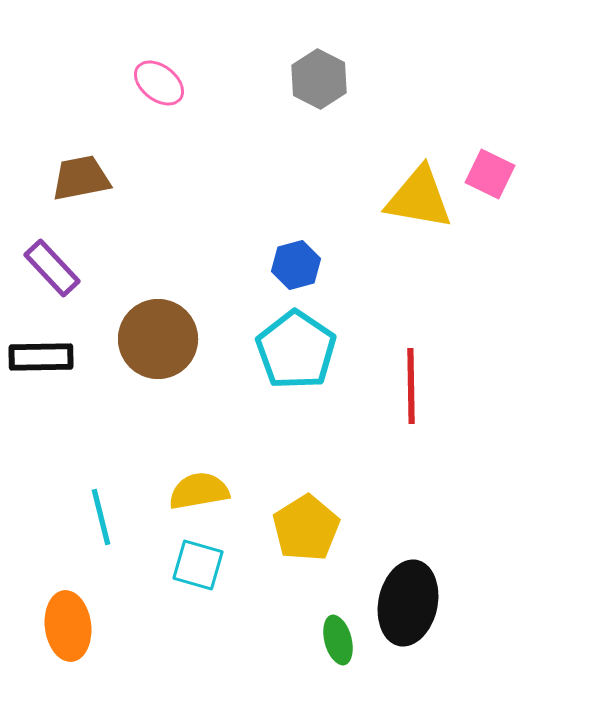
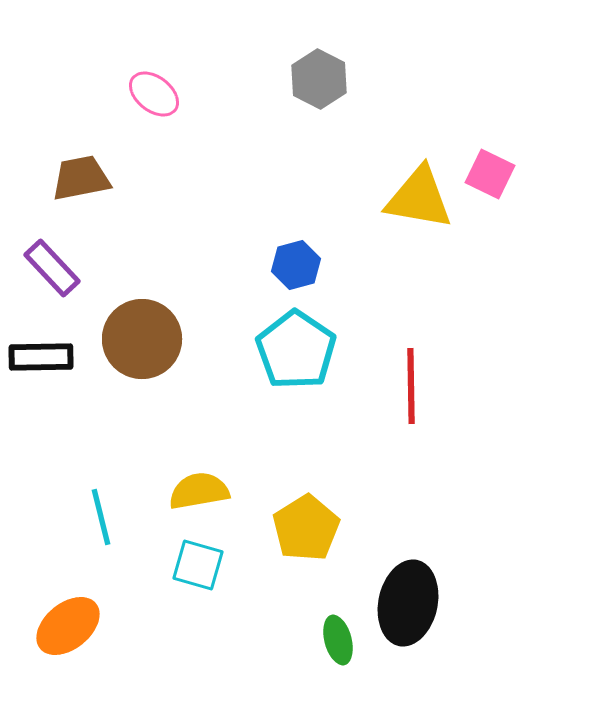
pink ellipse: moved 5 px left, 11 px down
brown circle: moved 16 px left
orange ellipse: rotated 58 degrees clockwise
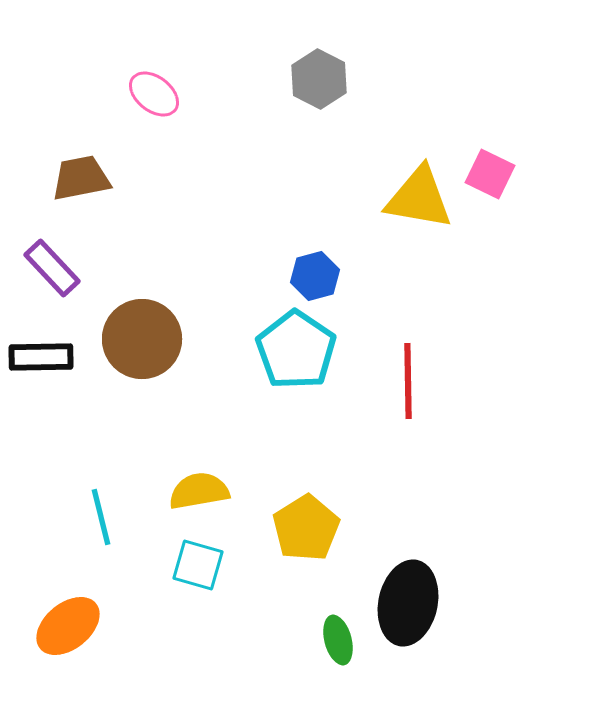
blue hexagon: moved 19 px right, 11 px down
red line: moved 3 px left, 5 px up
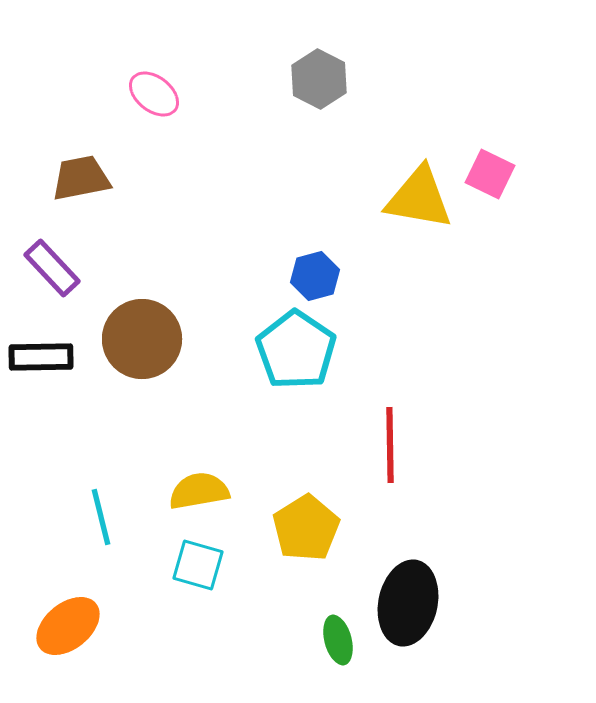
red line: moved 18 px left, 64 px down
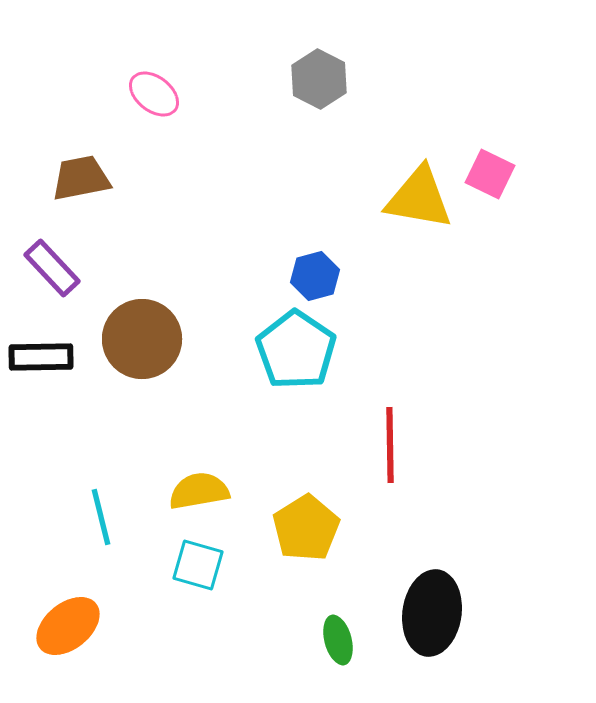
black ellipse: moved 24 px right, 10 px down; rotated 4 degrees counterclockwise
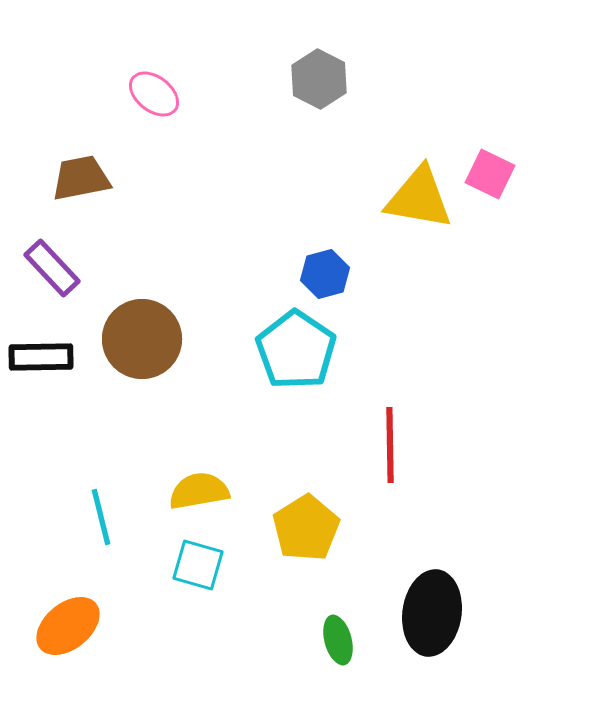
blue hexagon: moved 10 px right, 2 px up
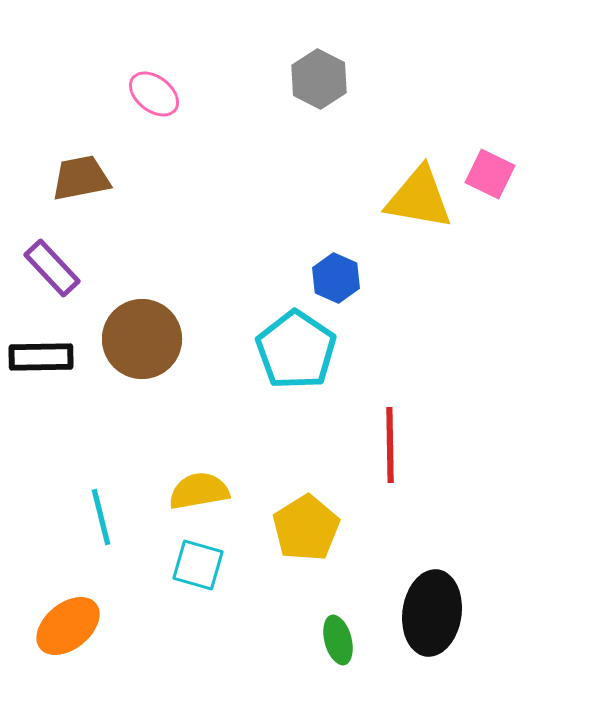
blue hexagon: moved 11 px right, 4 px down; rotated 21 degrees counterclockwise
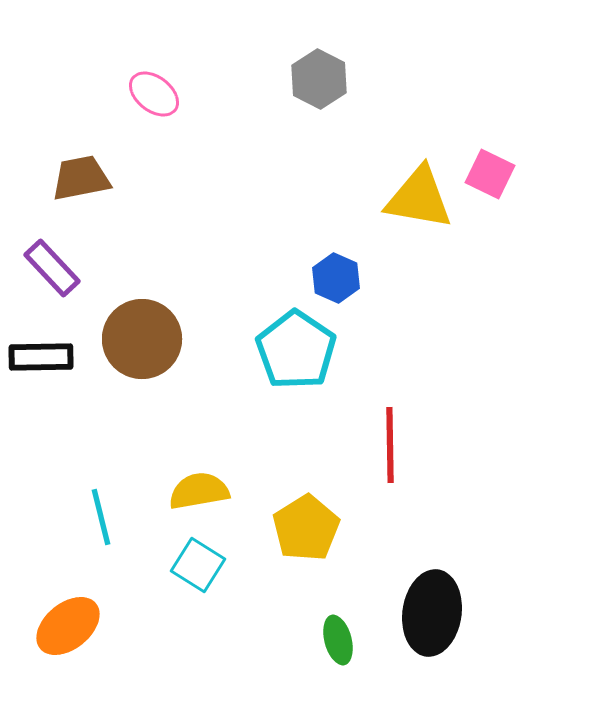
cyan square: rotated 16 degrees clockwise
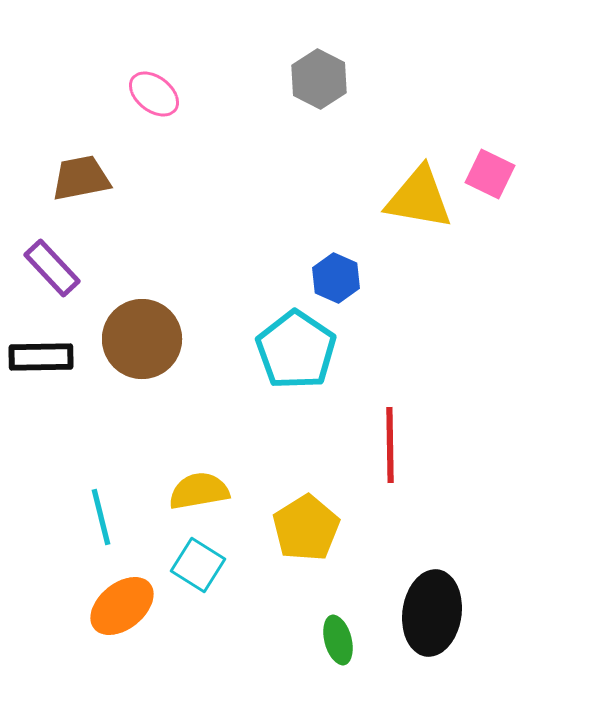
orange ellipse: moved 54 px right, 20 px up
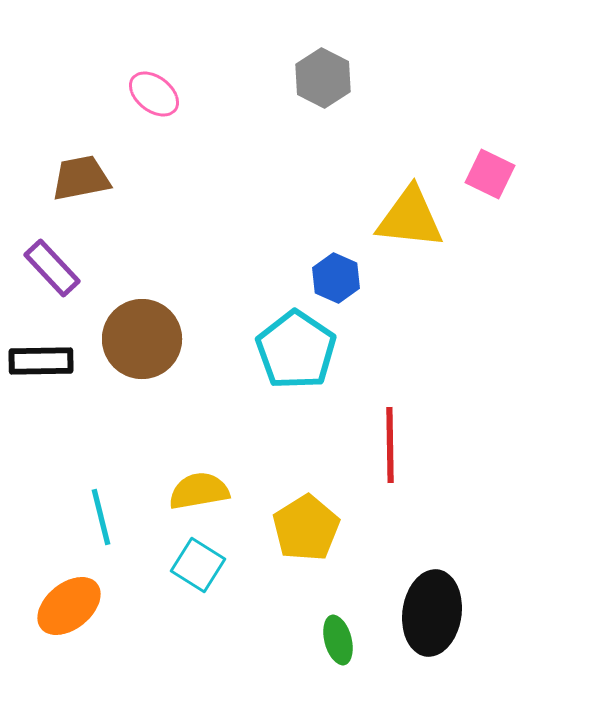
gray hexagon: moved 4 px right, 1 px up
yellow triangle: moved 9 px left, 20 px down; rotated 4 degrees counterclockwise
black rectangle: moved 4 px down
orange ellipse: moved 53 px left
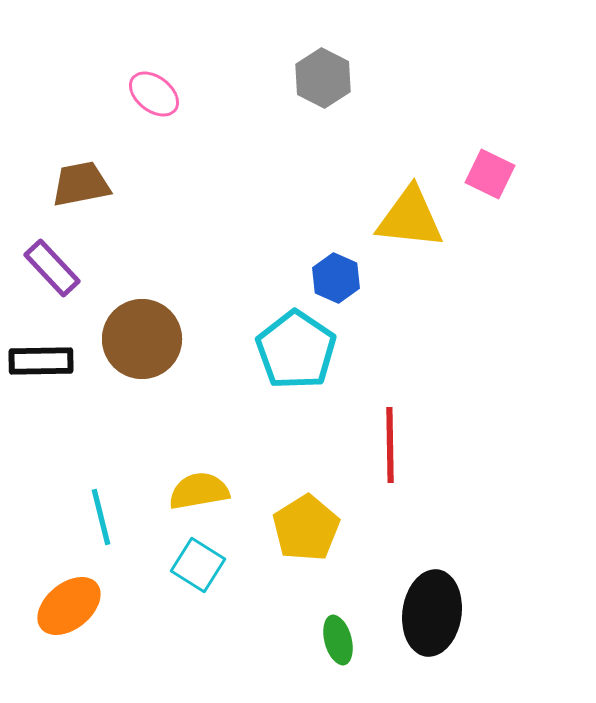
brown trapezoid: moved 6 px down
